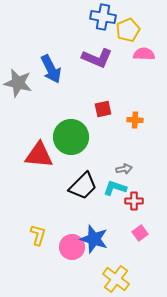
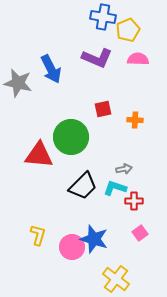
pink semicircle: moved 6 px left, 5 px down
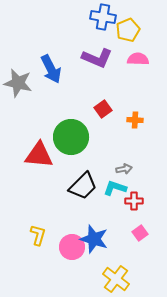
red square: rotated 24 degrees counterclockwise
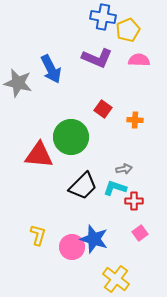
pink semicircle: moved 1 px right, 1 px down
red square: rotated 18 degrees counterclockwise
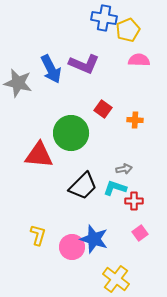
blue cross: moved 1 px right, 1 px down
purple L-shape: moved 13 px left, 6 px down
green circle: moved 4 px up
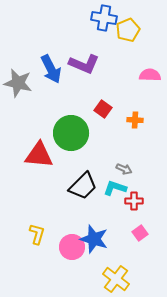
pink semicircle: moved 11 px right, 15 px down
gray arrow: rotated 35 degrees clockwise
yellow L-shape: moved 1 px left, 1 px up
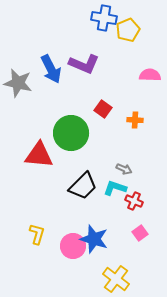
red cross: rotated 24 degrees clockwise
pink circle: moved 1 px right, 1 px up
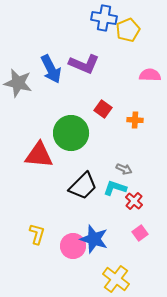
red cross: rotated 18 degrees clockwise
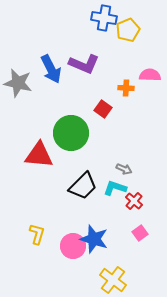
orange cross: moved 9 px left, 32 px up
yellow cross: moved 3 px left, 1 px down
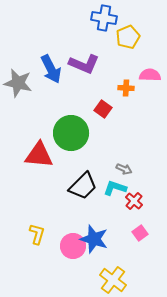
yellow pentagon: moved 7 px down
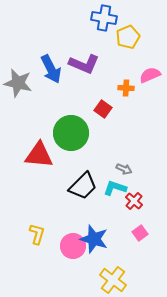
pink semicircle: rotated 25 degrees counterclockwise
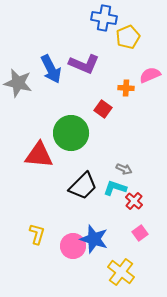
yellow cross: moved 8 px right, 8 px up
